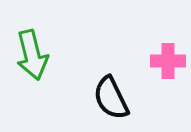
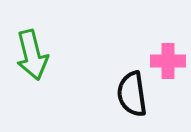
black semicircle: moved 21 px right, 4 px up; rotated 18 degrees clockwise
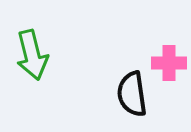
pink cross: moved 1 px right, 2 px down
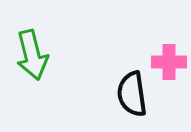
pink cross: moved 1 px up
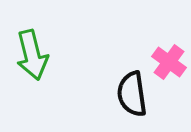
pink cross: rotated 36 degrees clockwise
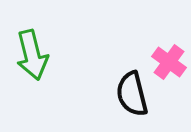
black semicircle: rotated 6 degrees counterclockwise
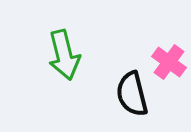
green arrow: moved 32 px right
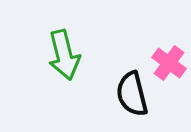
pink cross: moved 1 px down
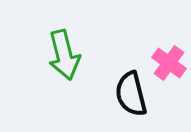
black semicircle: moved 1 px left
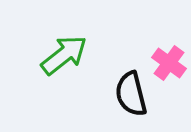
green arrow: rotated 114 degrees counterclockwise
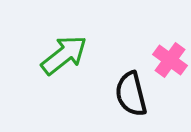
pink cross: moved 1 px right, 3 px up
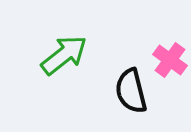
black semicircle: moved 3 px up
